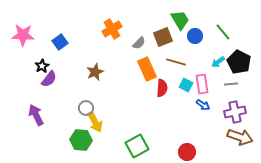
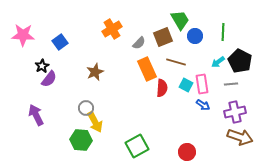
green line: rotated 42 degrees clockwise
black pentagon: moved 1 px right, 1 px up
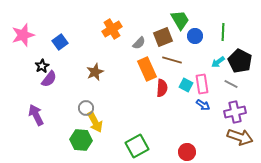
pink star: rotated 20 degrees counterclockwise
brown line: moved 4 px left, 2 px up
gray line: rotated 32 degrees clockwise
